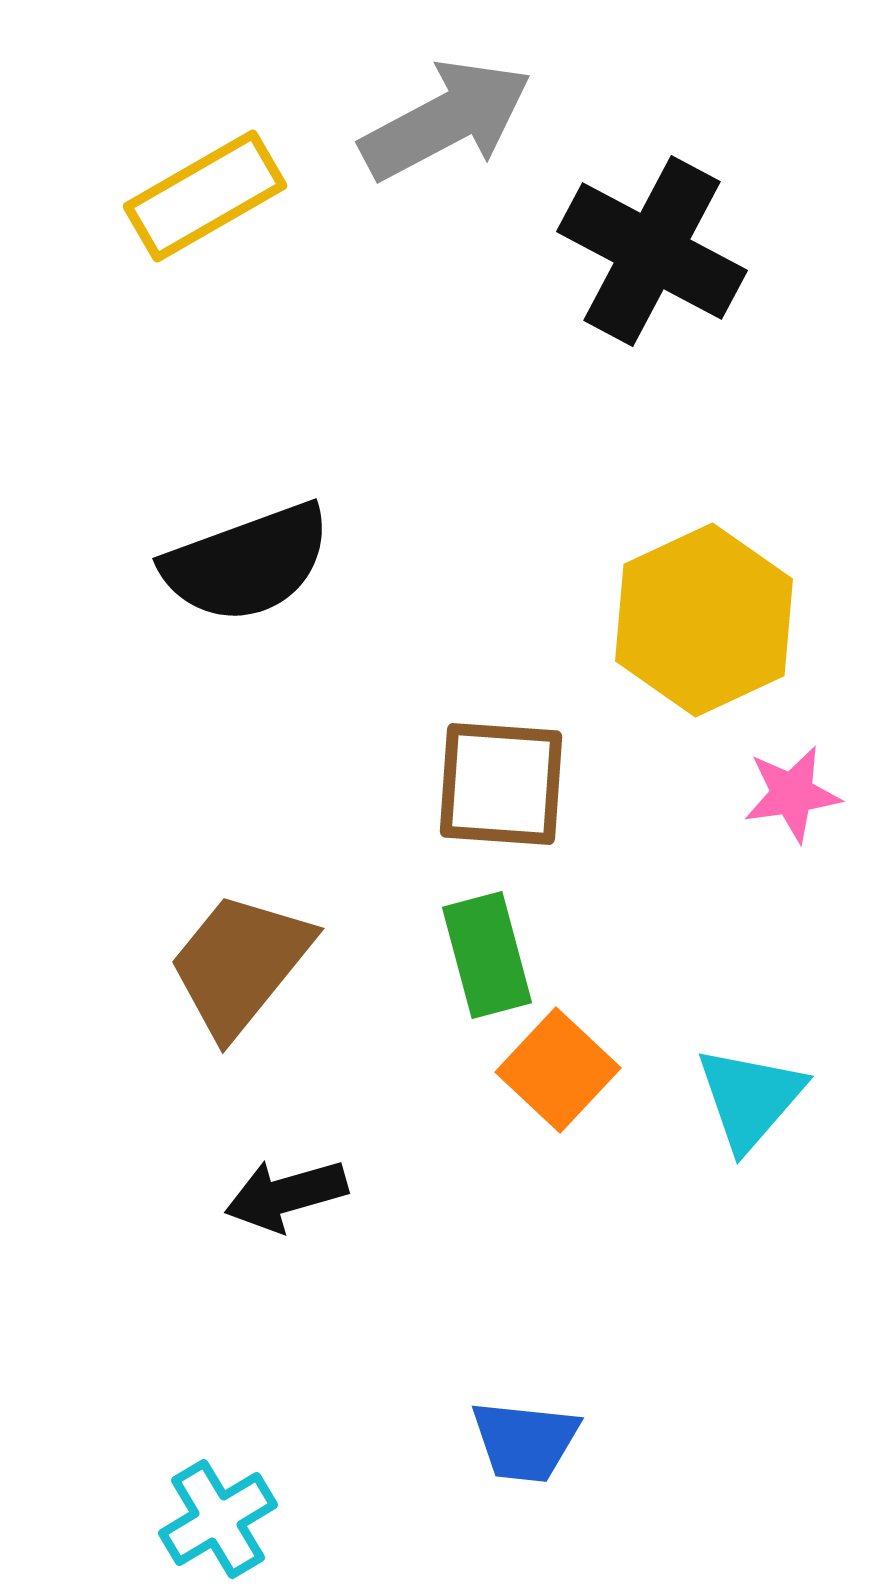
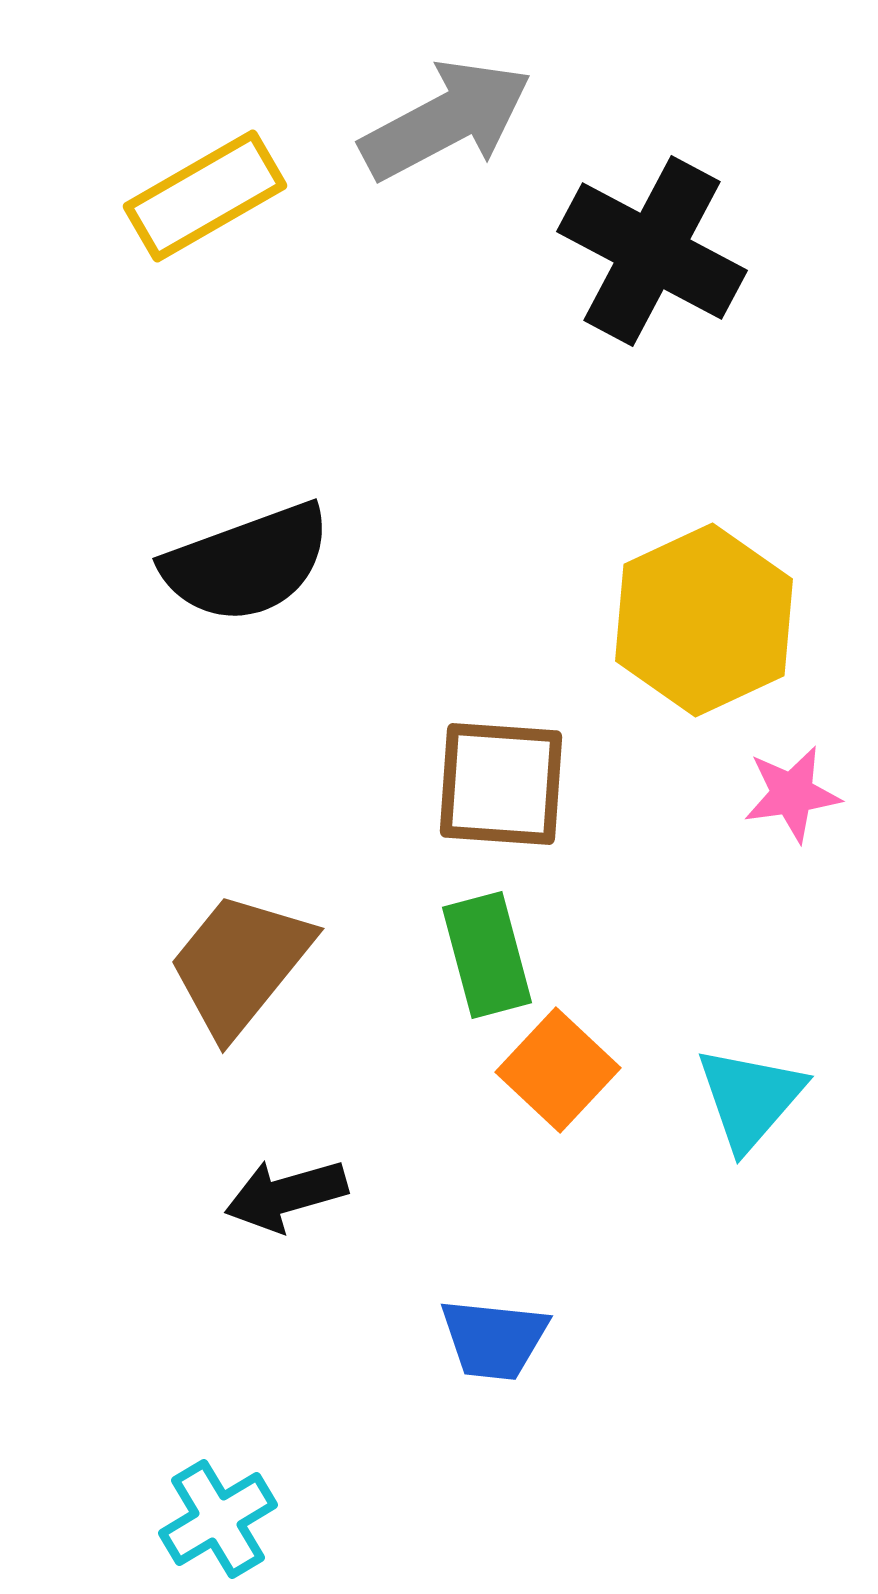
blue trapezoid: moved 31 px left, 102 px up
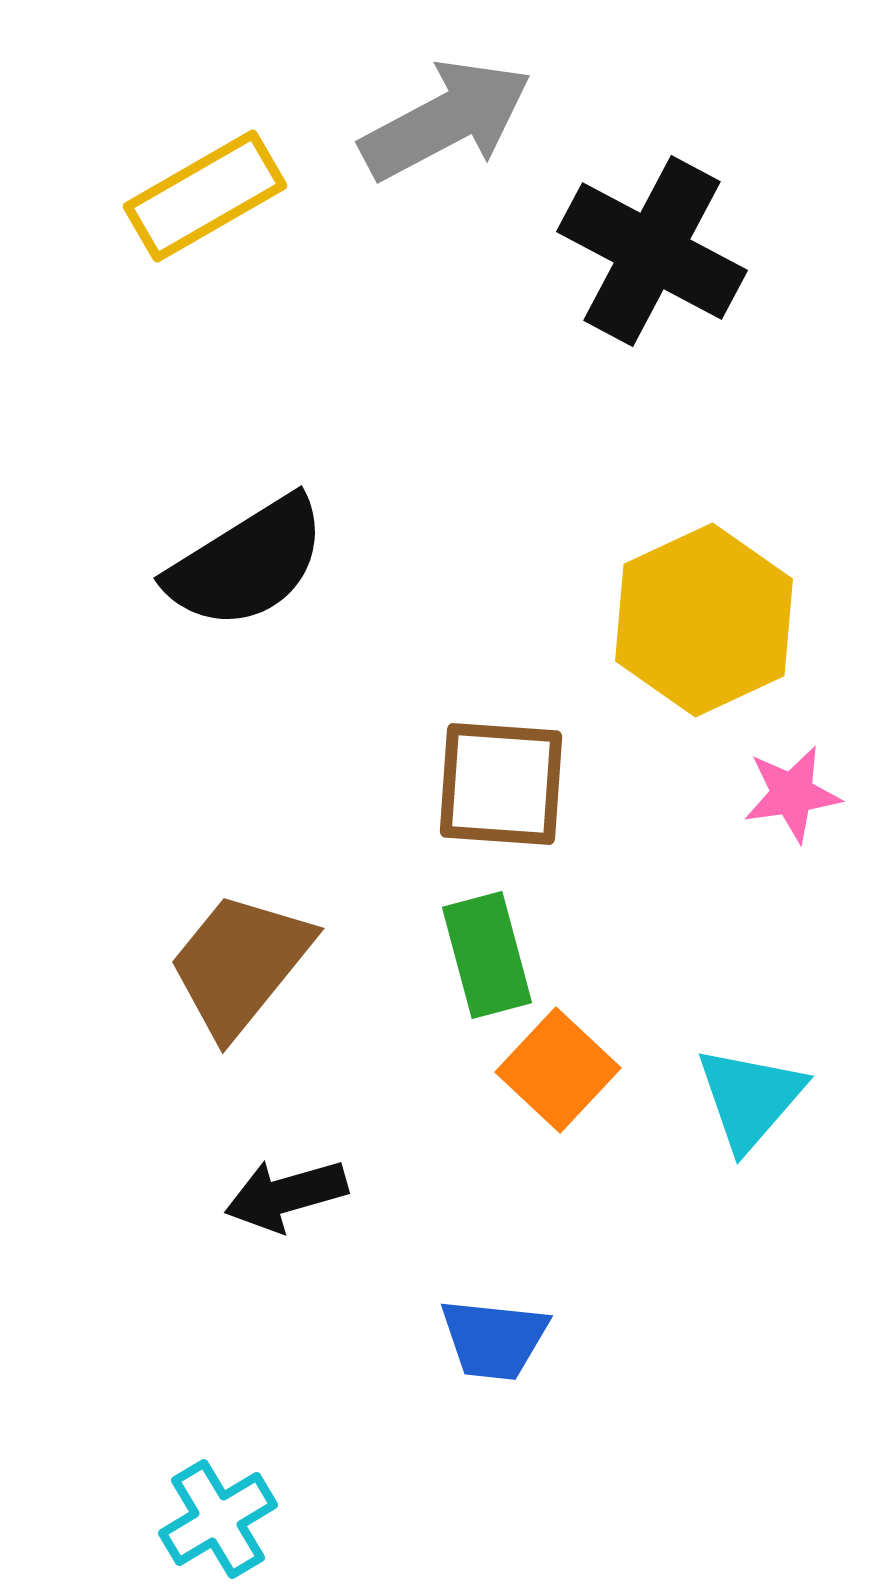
black semicircle: rotated 12 degrees counterclockwise
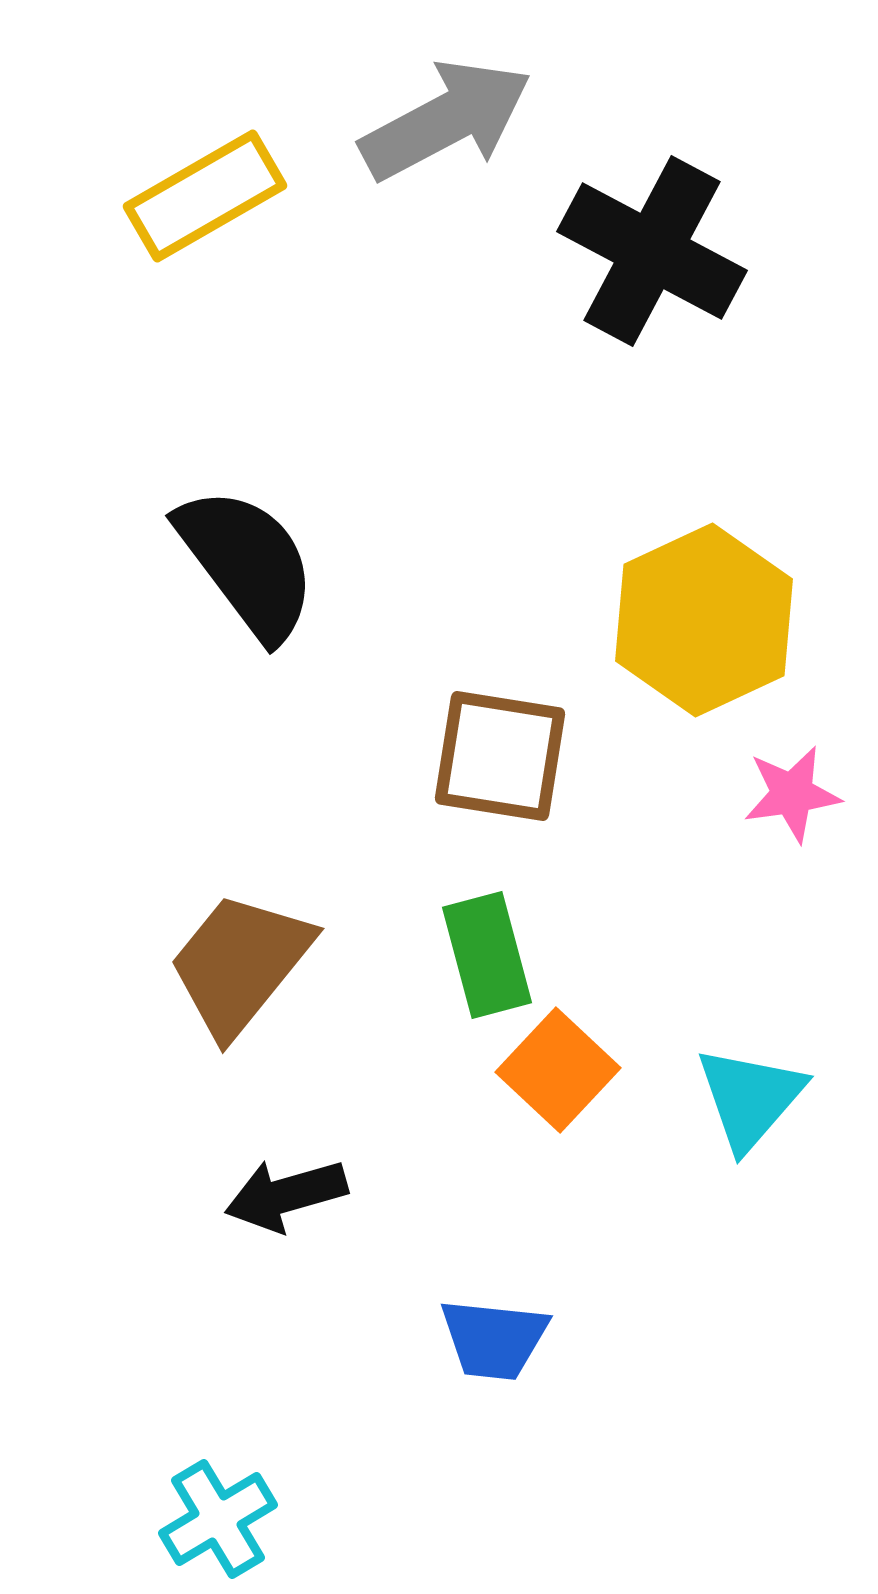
black semicircle: rotated 95 degrees counterclockwise
brown square: moved 1 px left, 28 px up; rotated 5 degrees clockwise
